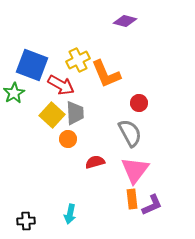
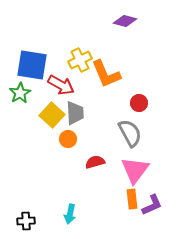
yellow cross: moved 2 px right
blue square: rotated 12 degrees counterclockwise
green star: moved 6 px right
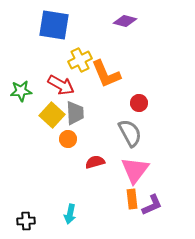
blue square: moved 22 px right, 40 px up
green star: moved 1 px right, 2 px up; rotated 25 degrees clockwise
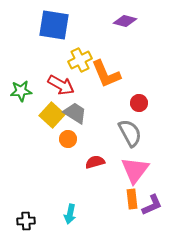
gray trapezoid: rotated 55 degrees counterclockwise
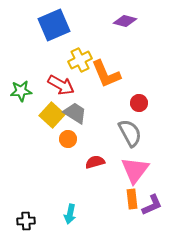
blue square: rotated 32 degrees counterclockwise
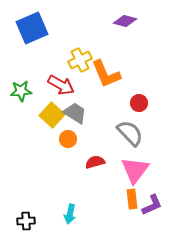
blue square: moved 22 px left, 3 px down
gray semicircle: rotated 16 degrees counterclockwise
